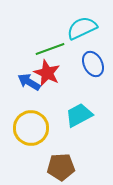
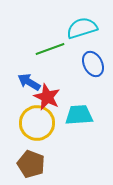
cyan semicircle: rotated 8 degrees clockwise
red star: moved 24 px down
cyan trapezoid: rotated 24 degrees clockwise
yellow circle: moved 6 px right, 5 px up
brown pentagon: moved 30 px left, 3 px up; rotated 24 degrees clockwise
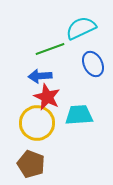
cyan semicircle: moved 1 px left; rotated 8 degrees counterclockwise
blue arrow: moved 11 px right, 6 px up; rotated 35 degrees counterclockwise
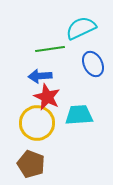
green line: rotated 12 degrees clockwise
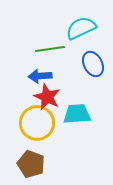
cyan trapezoid: moved 2 px left, 1 px up
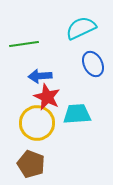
green line: moved 26 px left, 5 px up
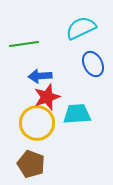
red star: rotated 28 degrees clockwise
